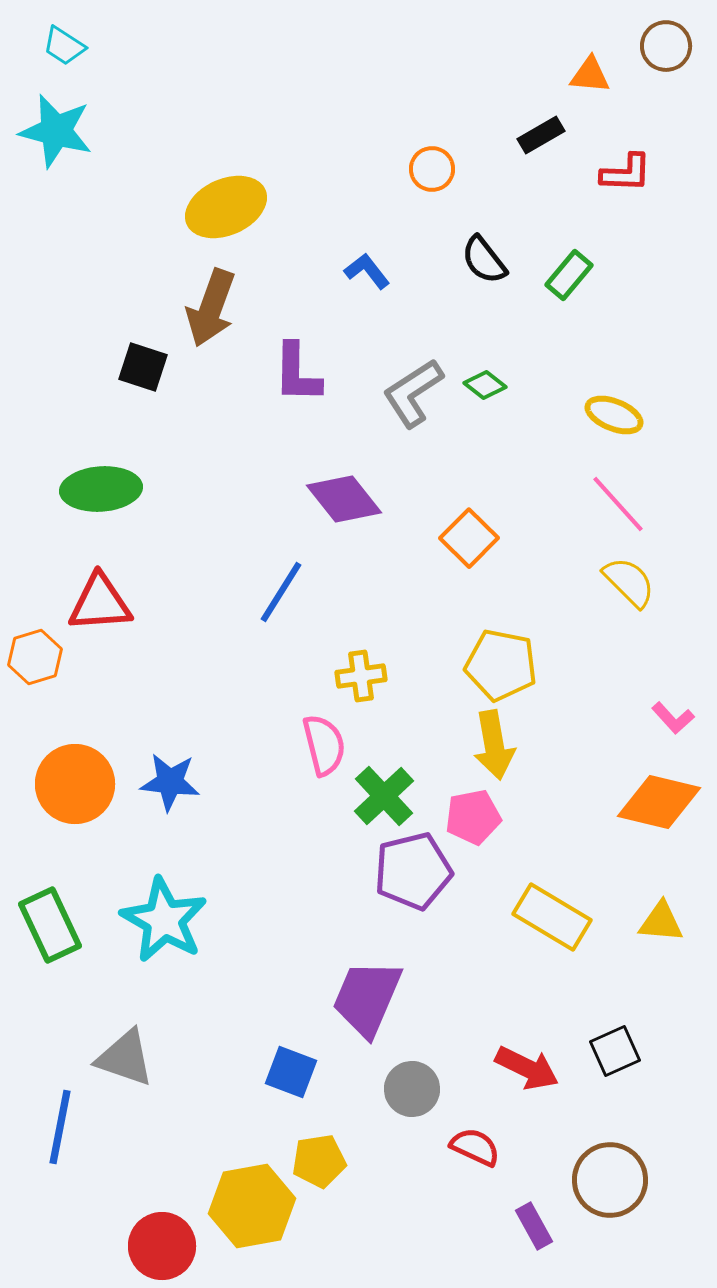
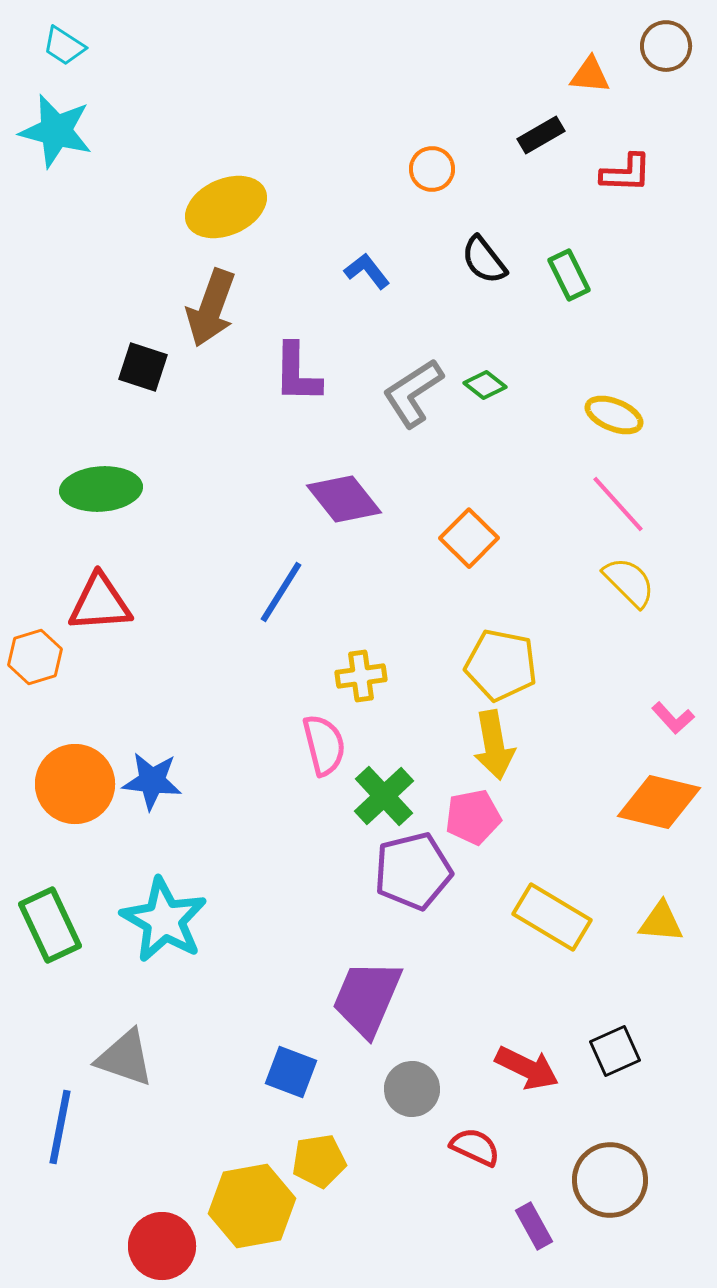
green rectangle at (569, 275): rotated 66 degrees counterclockwise
blue star at (170, 782): moved 18 px left, 1 px up
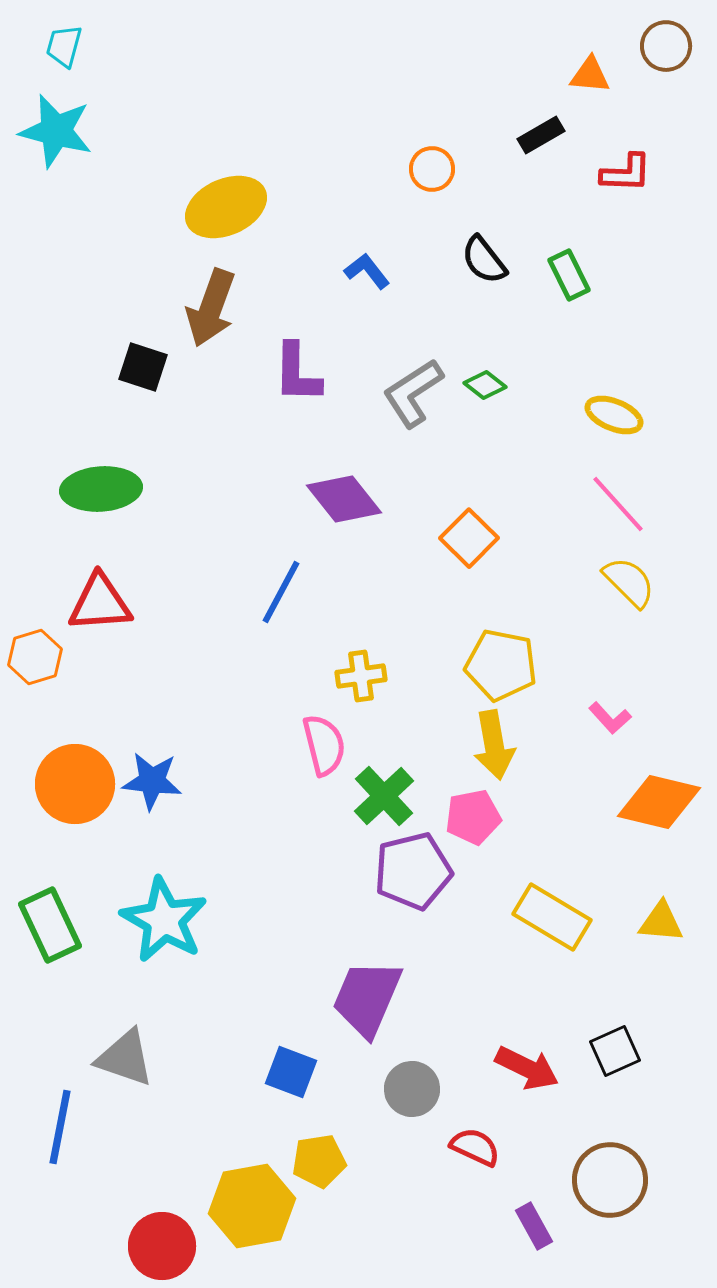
cyan trapezoid at (64, 46): rotated 72 degrees clockwise
blue line at (281, 592): rotated 4 degrees counterclockwise
pink L-shape at (673, 718): moved 63 px left
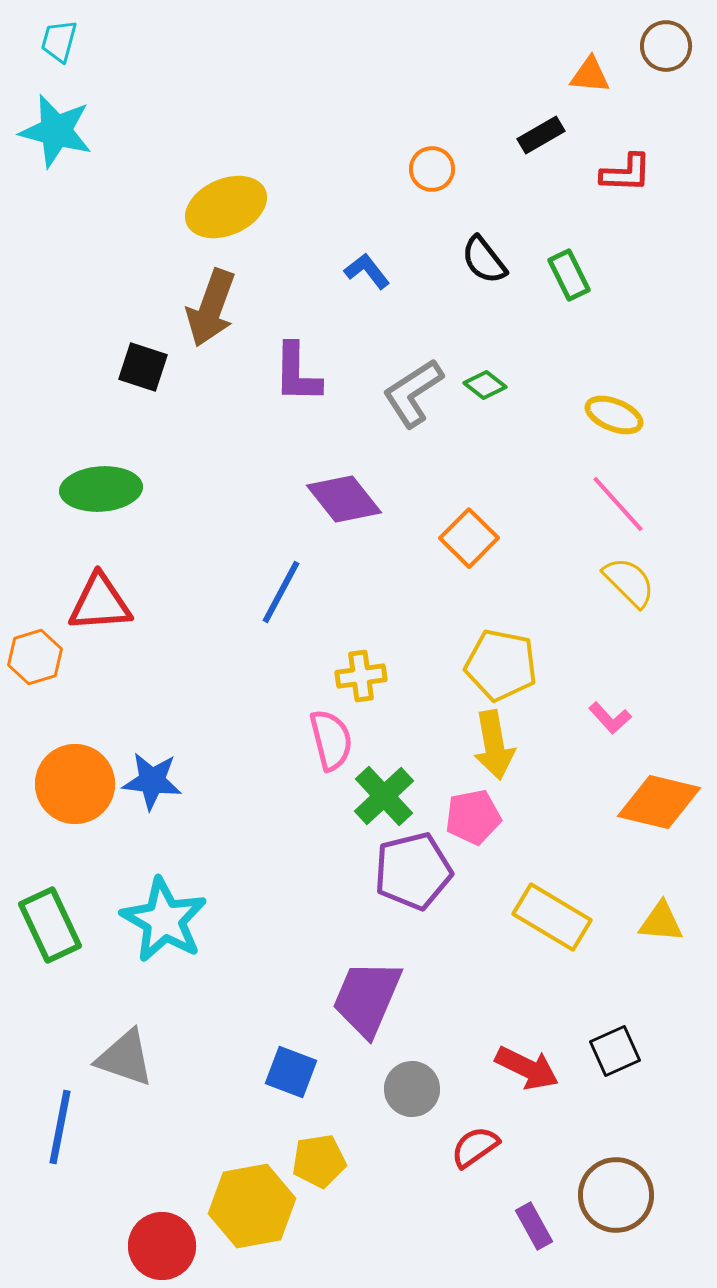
cyan trapezoid at (64, 46): moved 5 px left, 5 px up
pink semicircle at (324, 745): moved 7 px right, 5 px up
red semicircle at (475, 1147): rotated 60 degrees counterclockwise
brown circle at (610, 1180): moved 6 px right, 15 px down
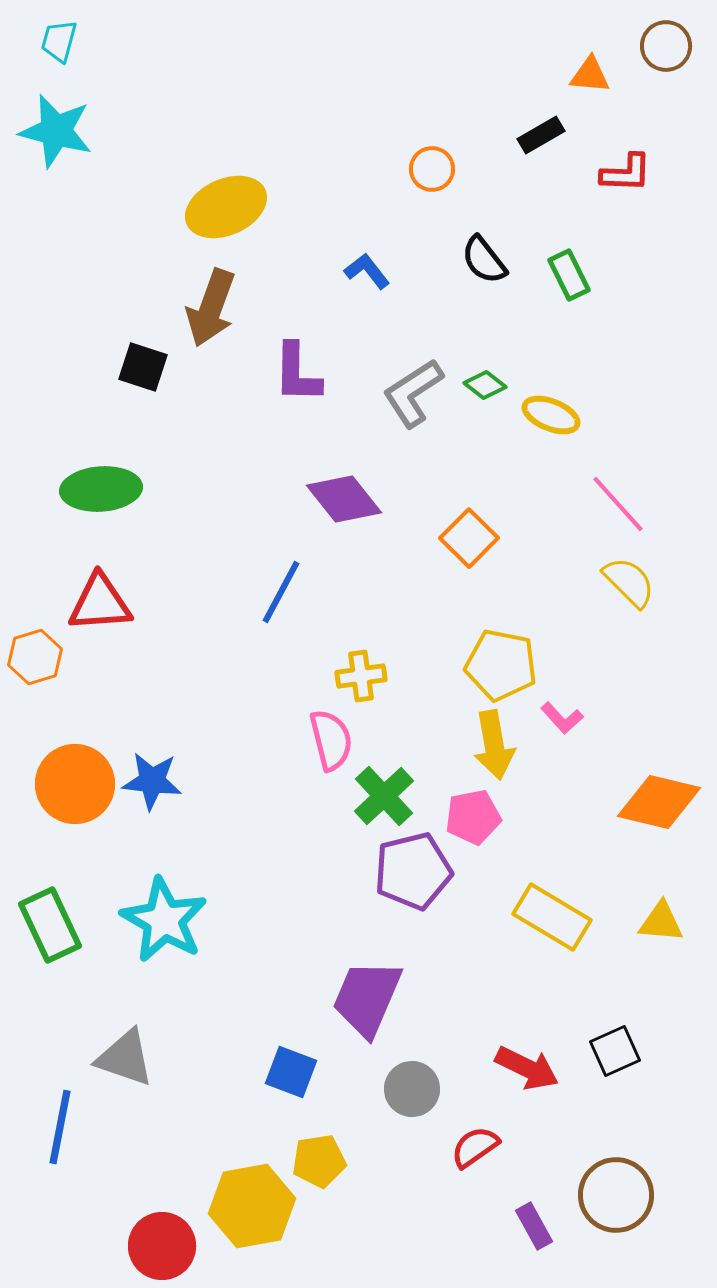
yellow ellipse at (614, 415): moved 63 px left
pink L-shape at (610, 718): moved 48 px left
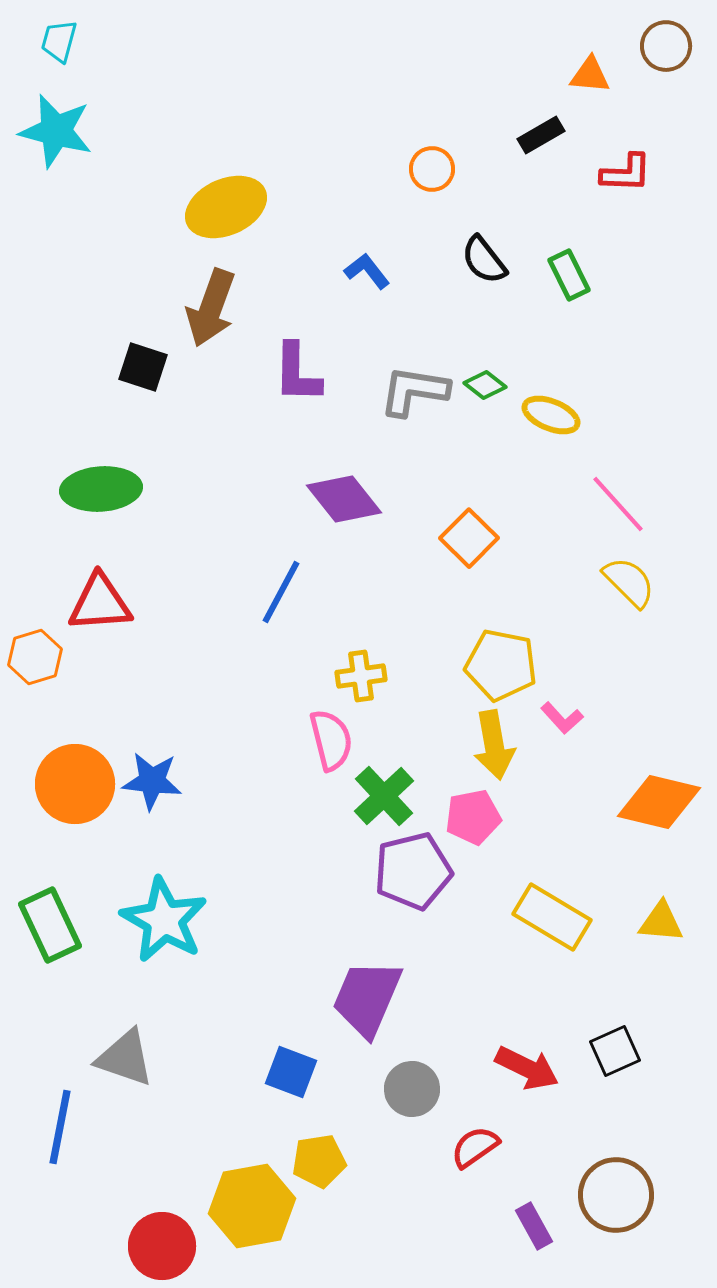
gray L-shape at (413, 393): moved 1 px right, 2 px up; rotated 42 degrees clockwise
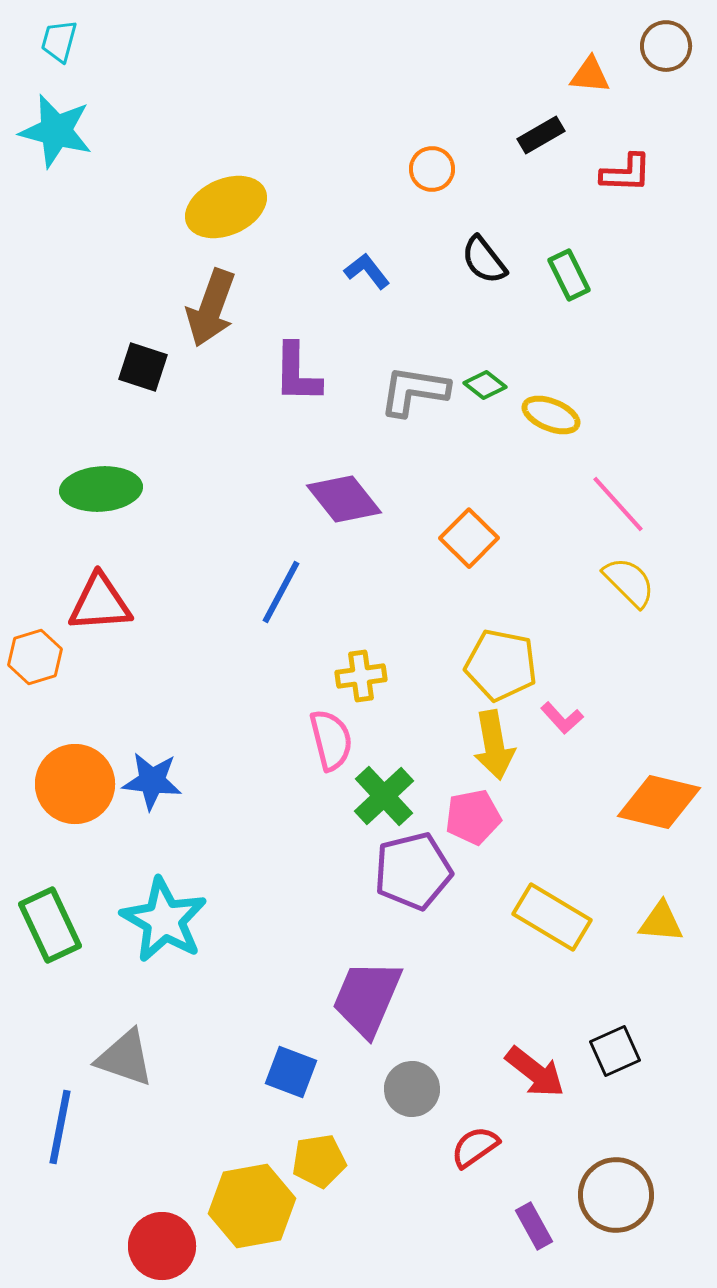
red arrow at (527, 1068): moved 8 px right, 4 px down; rotated 12 degrees clockwise
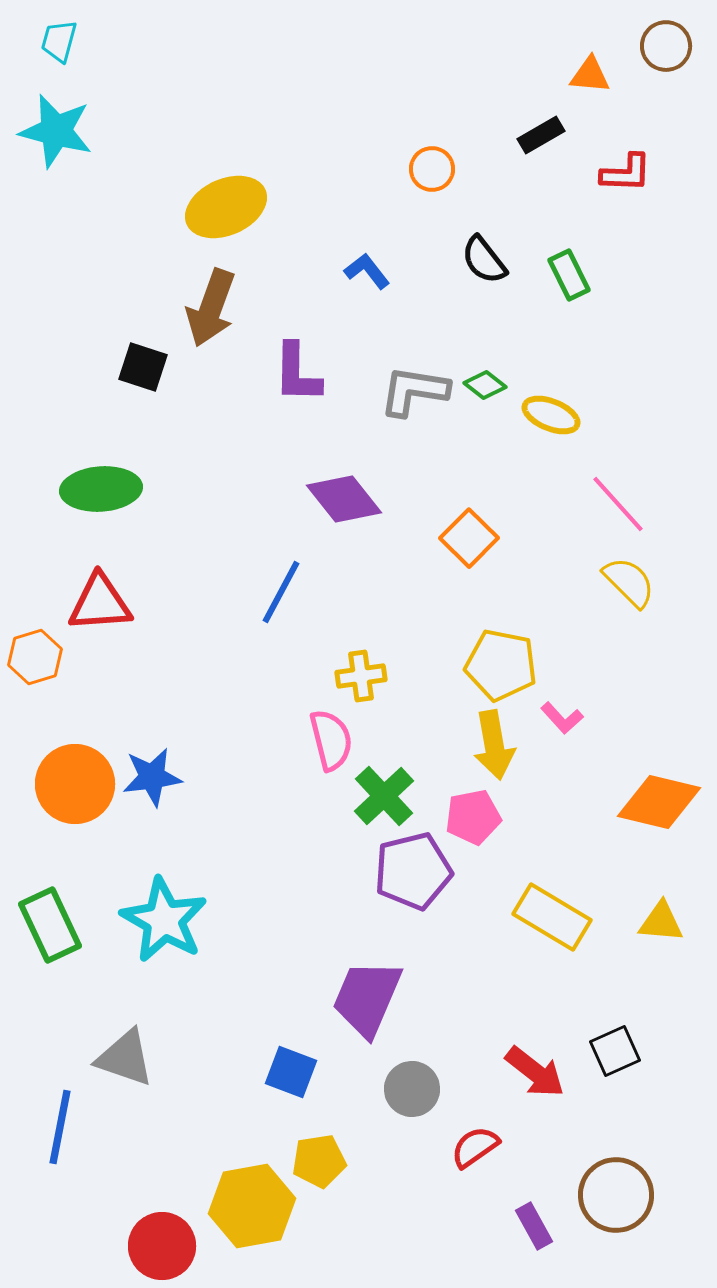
blue star at (152, 781): moved 4 px up; rotated 14 degrees counterclockwise
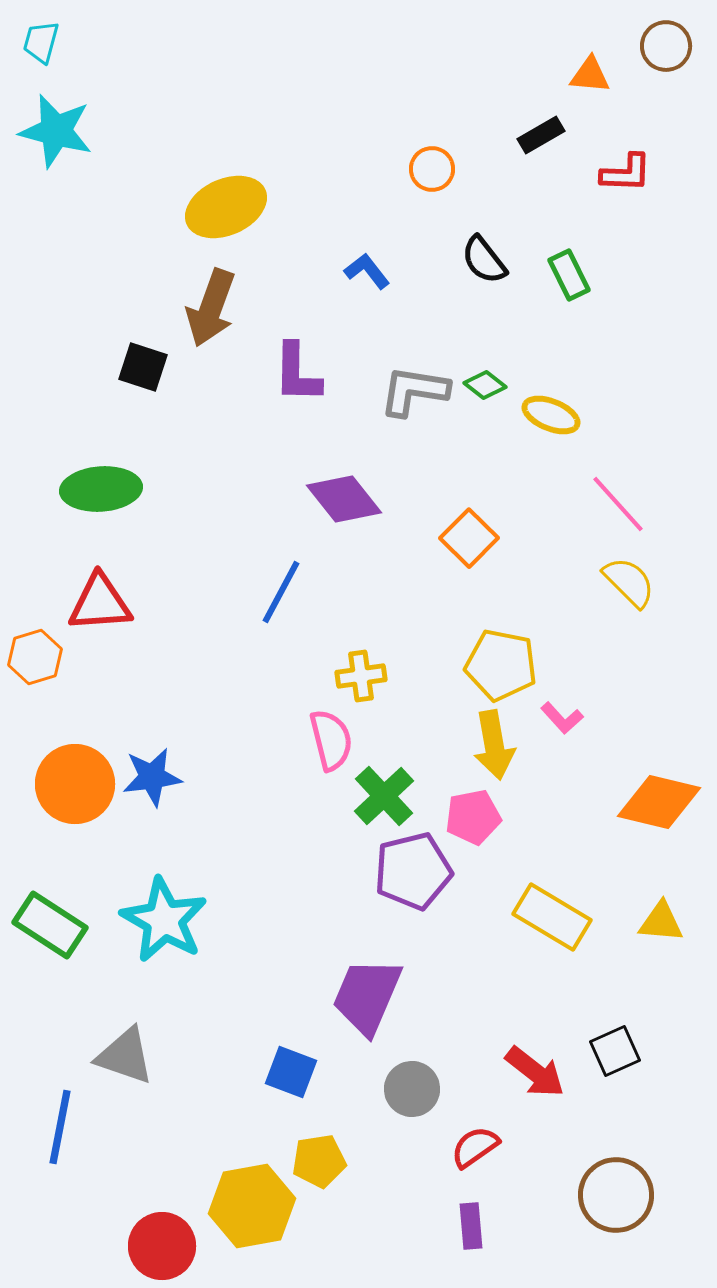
cyan trapezoid at (59, 41): moved 18 px left, 1 px down
green rectangle at (50, 925): rotated 32 degrees counterclockwise
purple trapezoid at (367, 998): moved 2 px up
gray triangle at (125, 1058): moved 2 px up
purple rectangle at (534, 1226): moved 63 px left; rotated 24 degrees clockwise
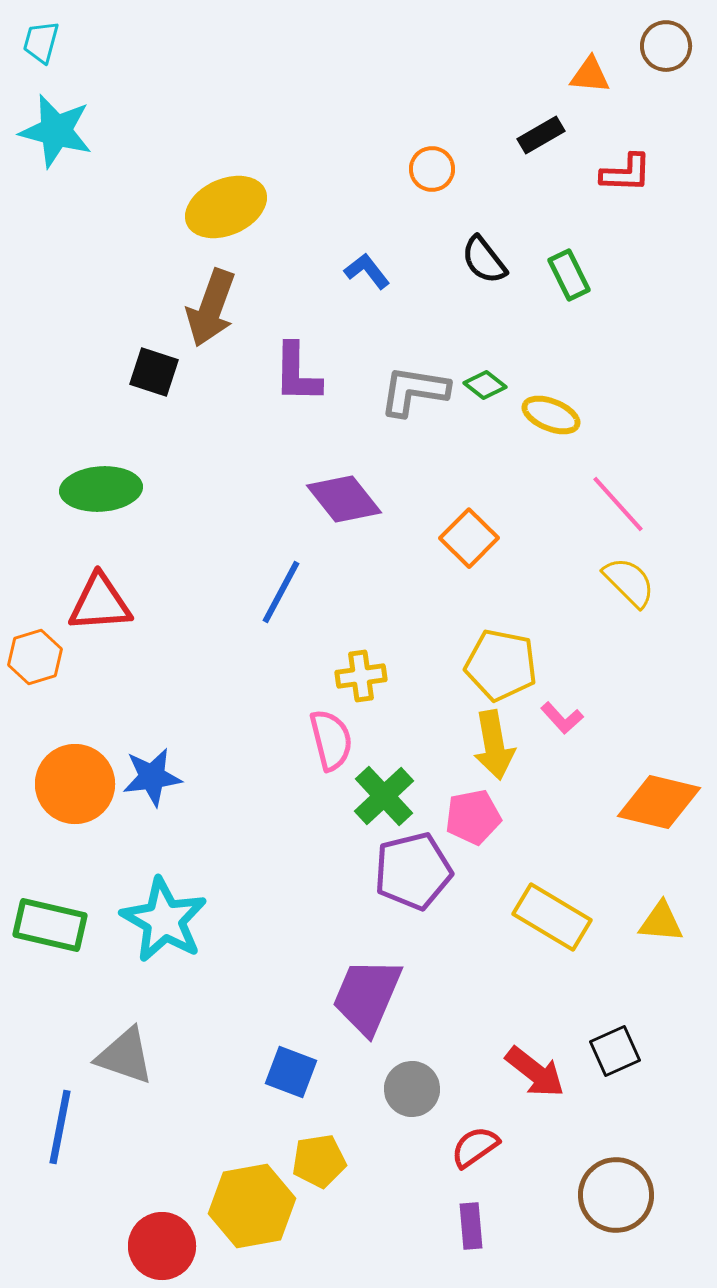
black square at (143, 367): moved 11 px right, 5 px down
green rectangle at (50, 925): rotated 20 degrees counterclockwise
